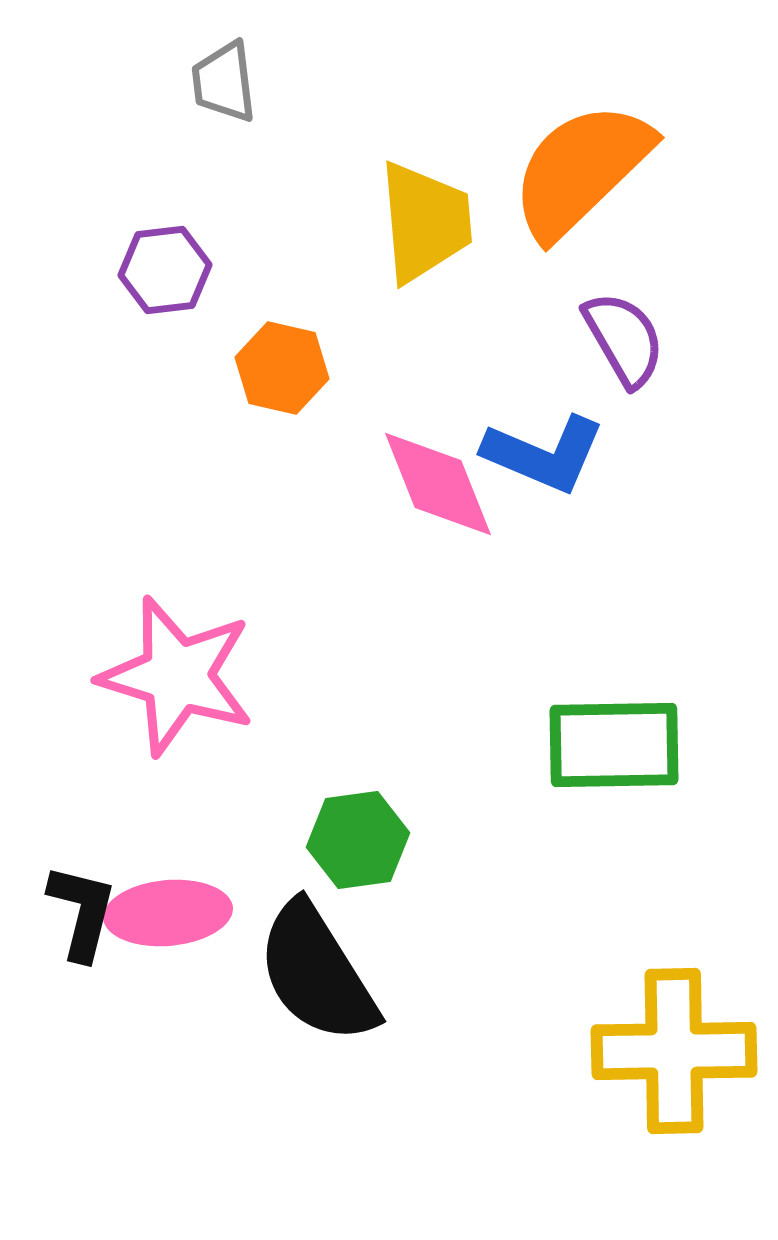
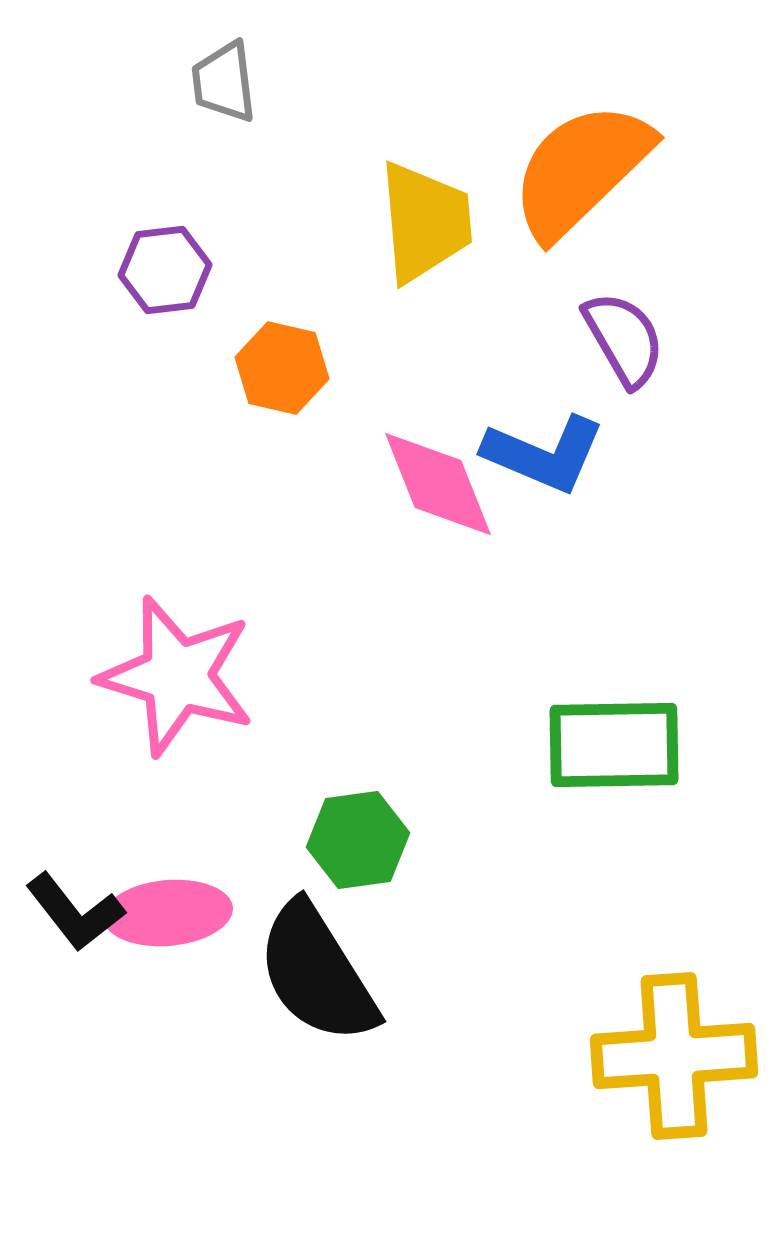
black L-shape: moved 7 px left; rotated 128 degrees clockwise
yellow cross: moved 5 px down; rotated 3 degrees counterclockwise
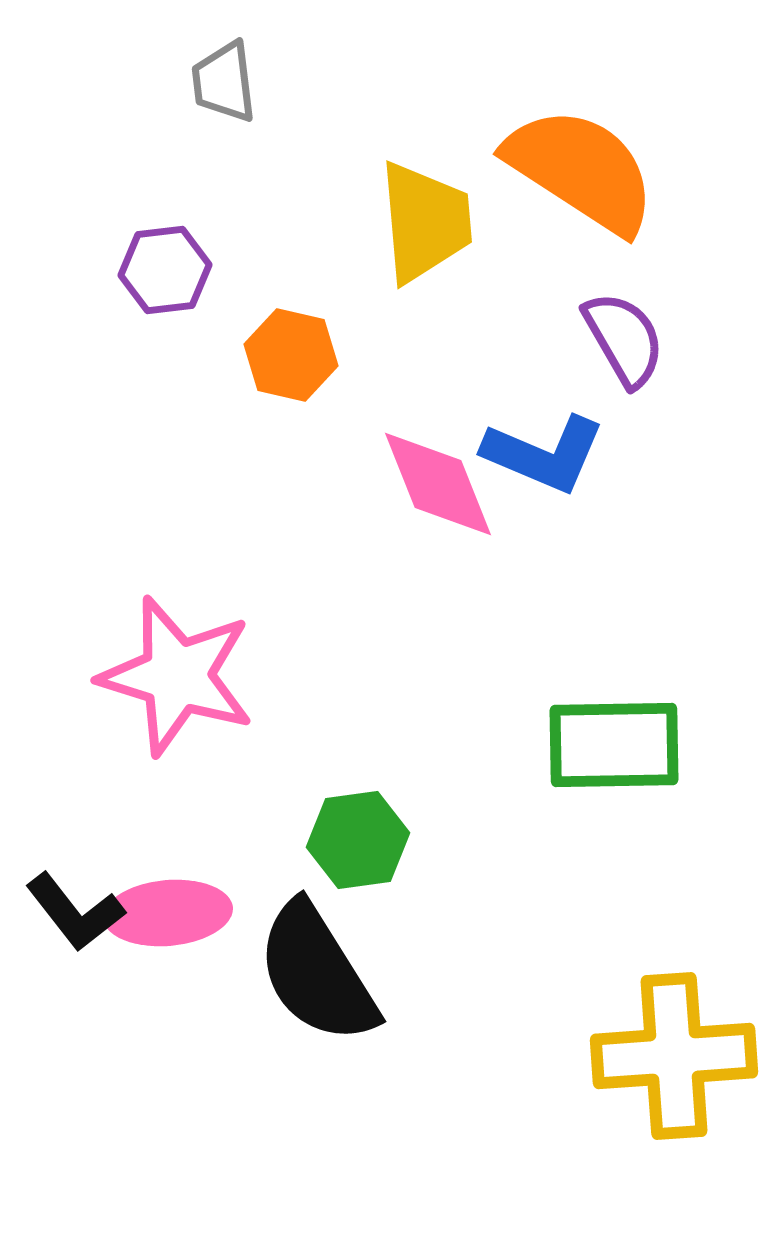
orange semicircle: rotated 77 degrees clockwise
orange hexagon: moved 9 px right, 13 px up
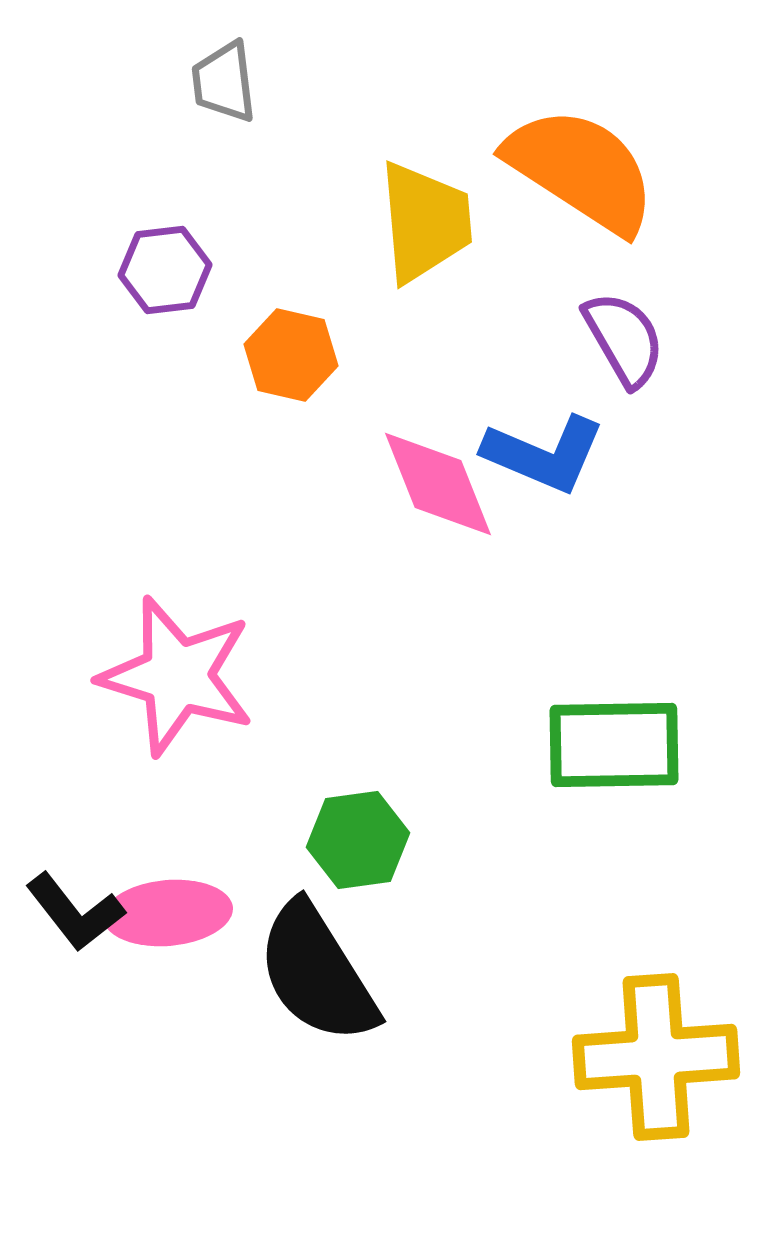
yellow cross: moved 18 px left, 1 px down
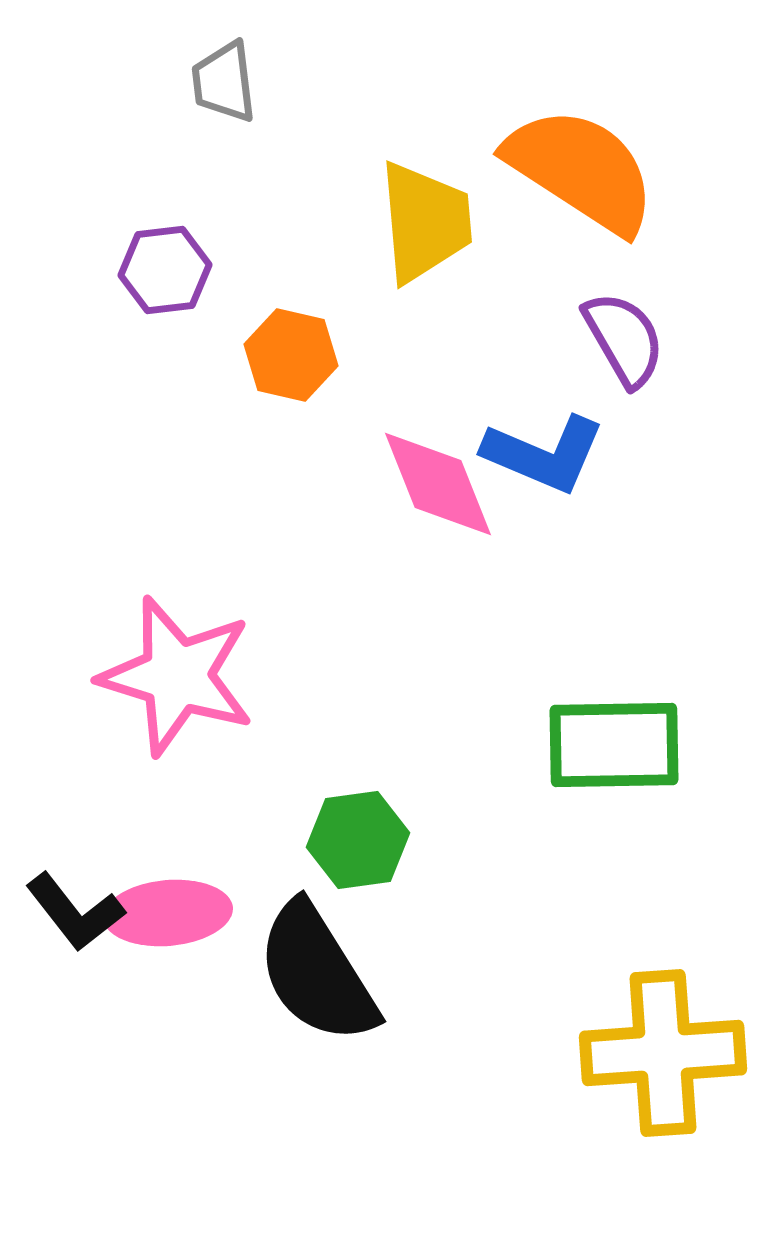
yellow cross: moved 7 px right, 4 px up
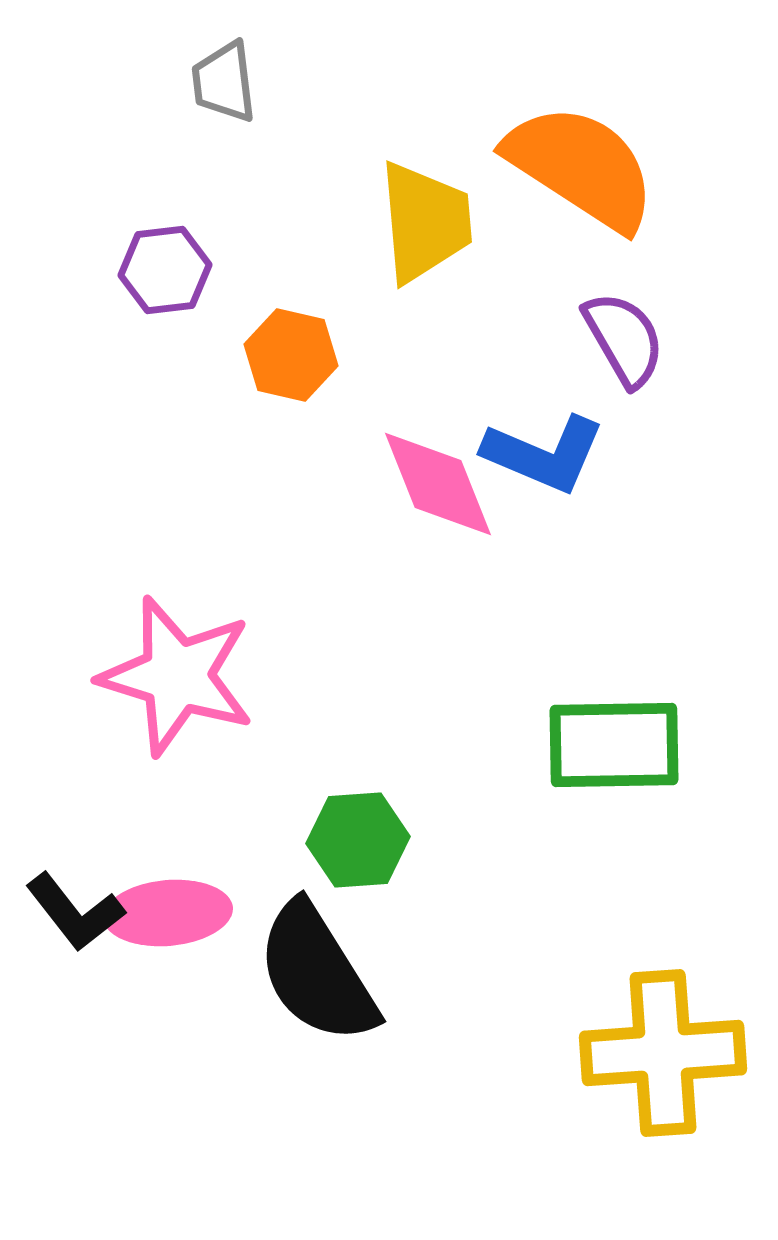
orange semicircle: moved 3 px up
green hexagon: rotated 4 degrees clockwise
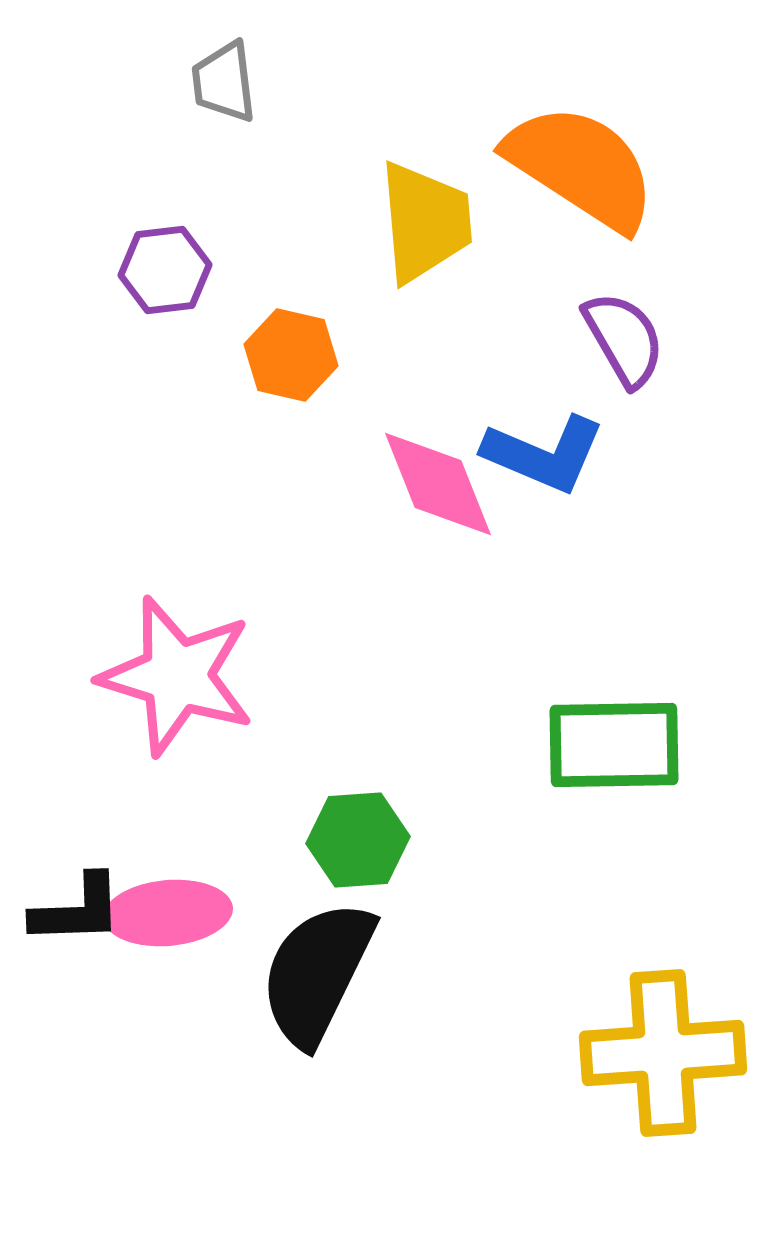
black L-shape: moved 2 px right, 2 px up; rotated 54 degrees counterclockwise
black semicircle: rotated 58 degrees clockwise
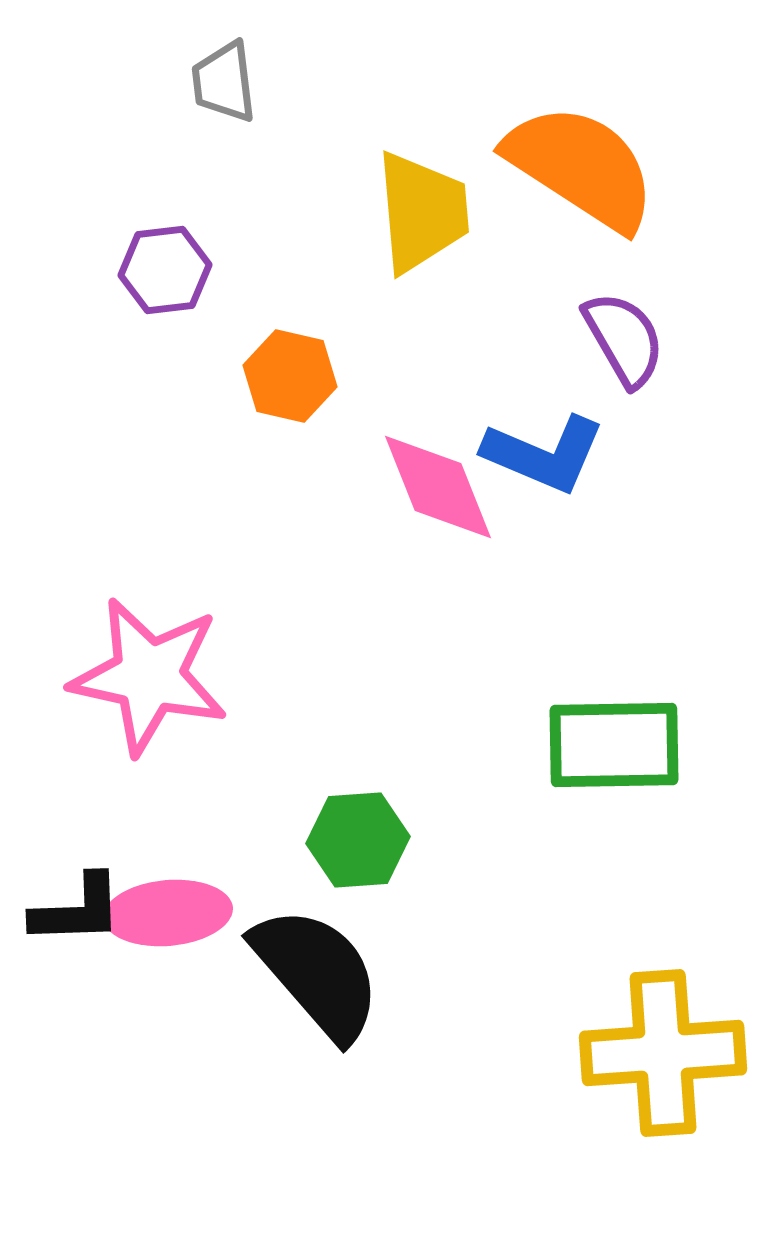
yellow trapezoid: moved 3 px left, 10 px up
orange hexagon: moved 1 px left, 21 px down
pink diamond: moved 3 px down
pink star: moved 28 px left; rotated 5 degrees counterclockwise
black semicircle: rotated 113 degrees clockwise
